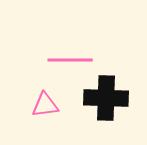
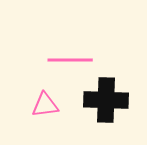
black cross: moved 2 px down
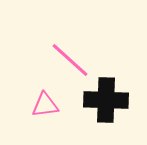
pink line: rotated 42 degrees clockwise
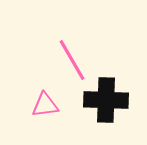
pink line: moved 2 px right; rotated 18 degrees clockwise
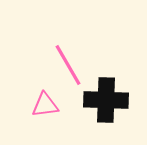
pink line: moved 4 px left, 5 px down
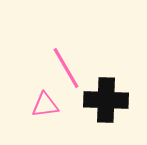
pink line: moved 2 px left, 3 px down
